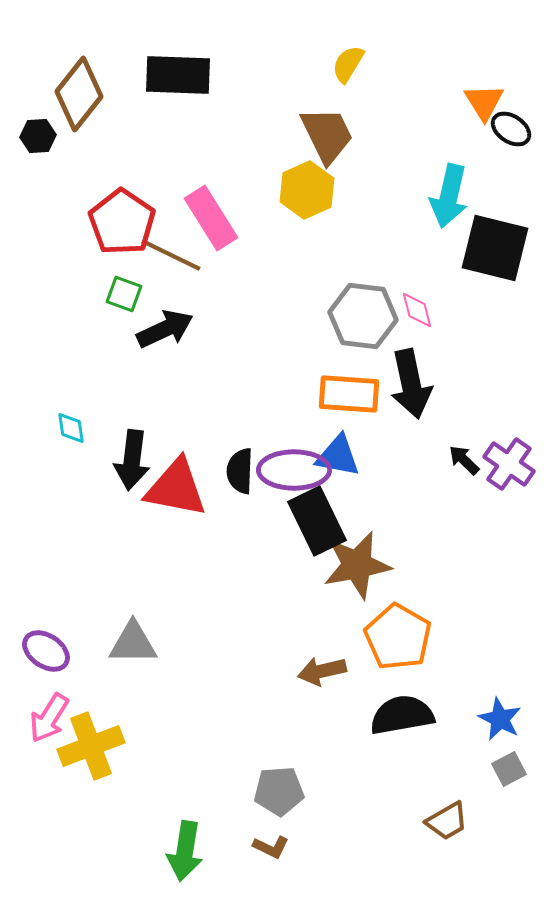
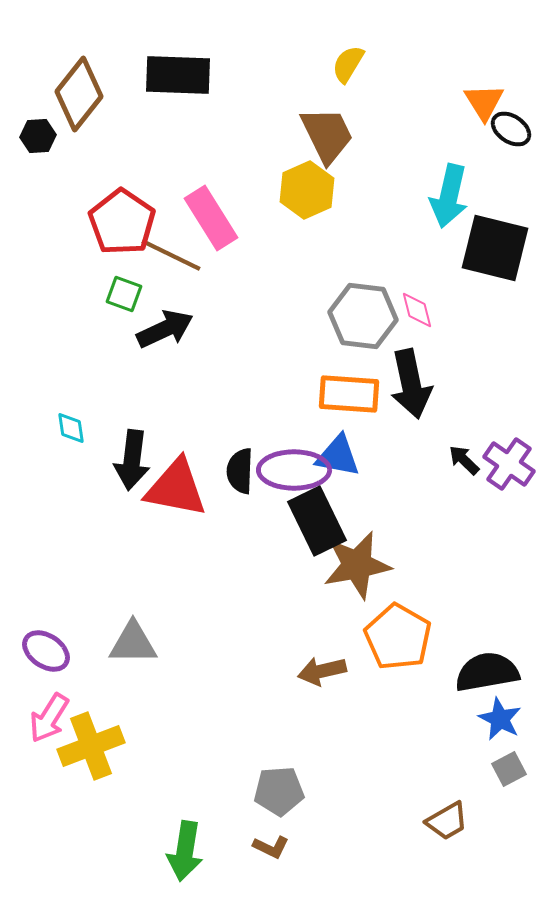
black semicircle at (402, 715): moved 85 px right, 43 px up
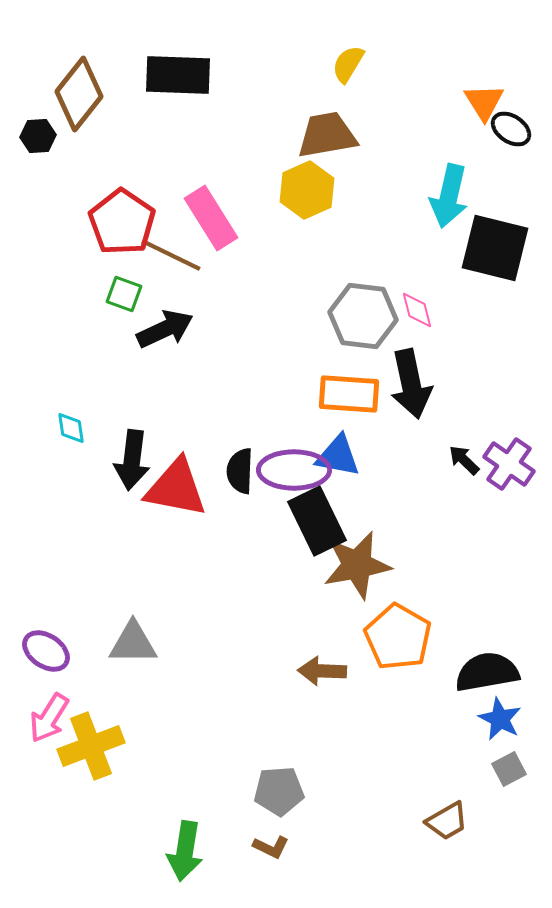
brown trapezoid at (327, 135): rotated 74 degrees counterclockwise
brown arrow at (322, 671): rotated 15 degrees clockwise
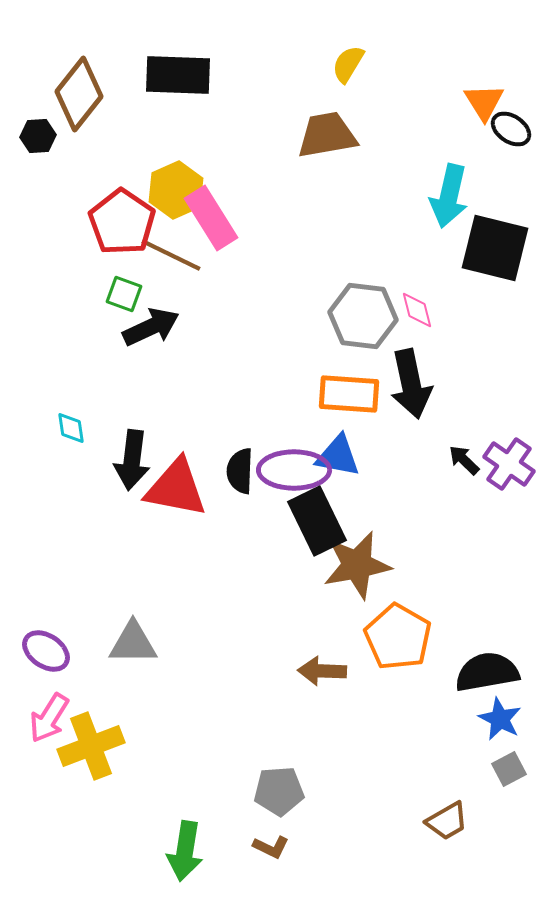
yellow hexagon at (307, 190): moved 131 px left
black arrow at (165, 329): moved 14 px left, 2 px up
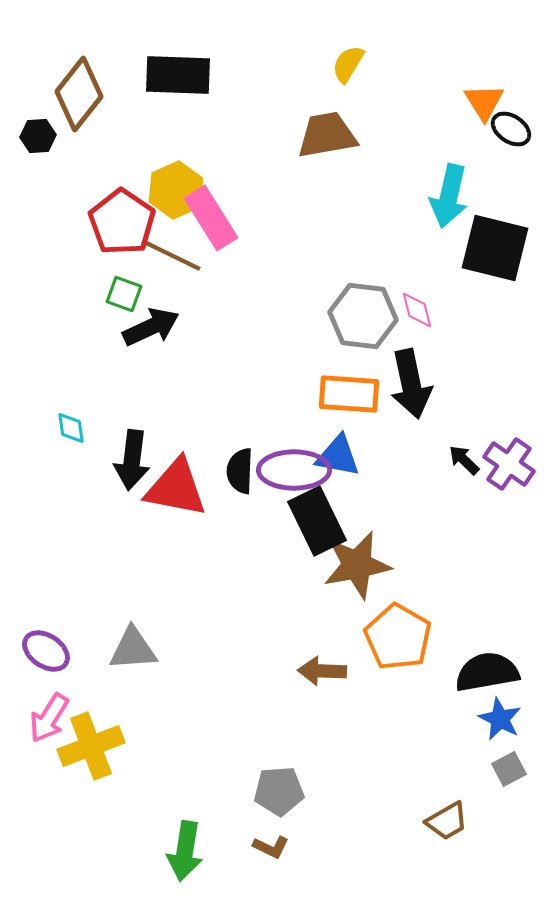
gray triangle at (133, 643): moved 6 px down; rotated 4 degrees counterclockwise
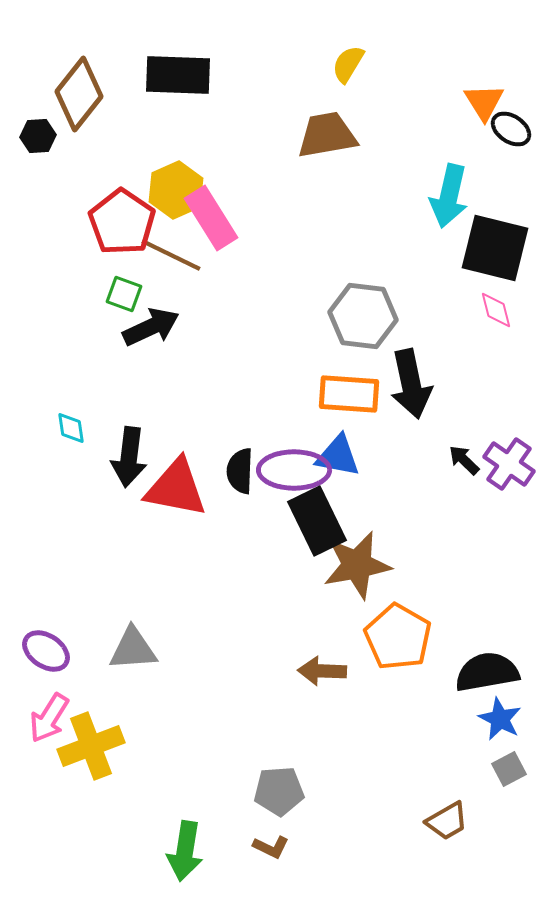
pink diamond at (417, 310): moved 79 px right
black arrow at (132, 460): moved 3 px left, 3 px up
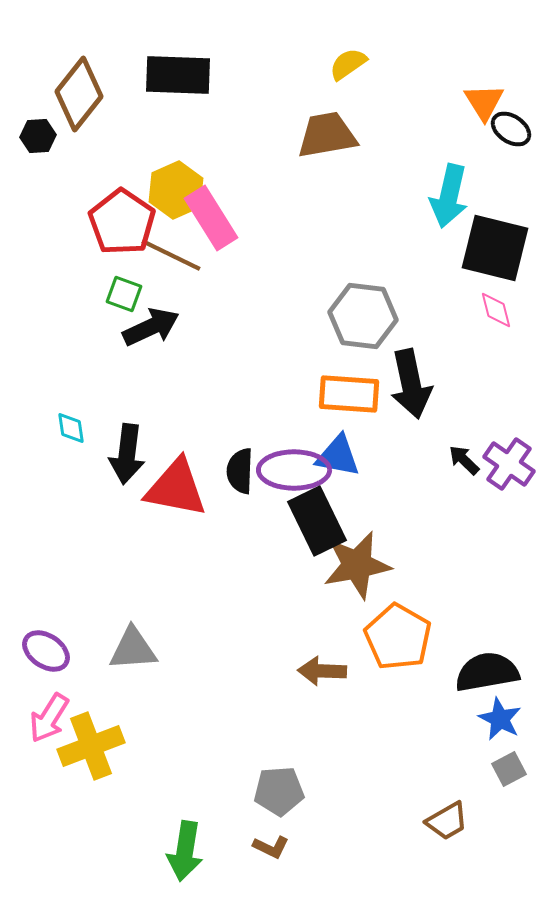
yellow semicircle at (348, 64): rotated 24 degrees clockwise
black arrow at (129, 457): moved 2 px left, 3 px up
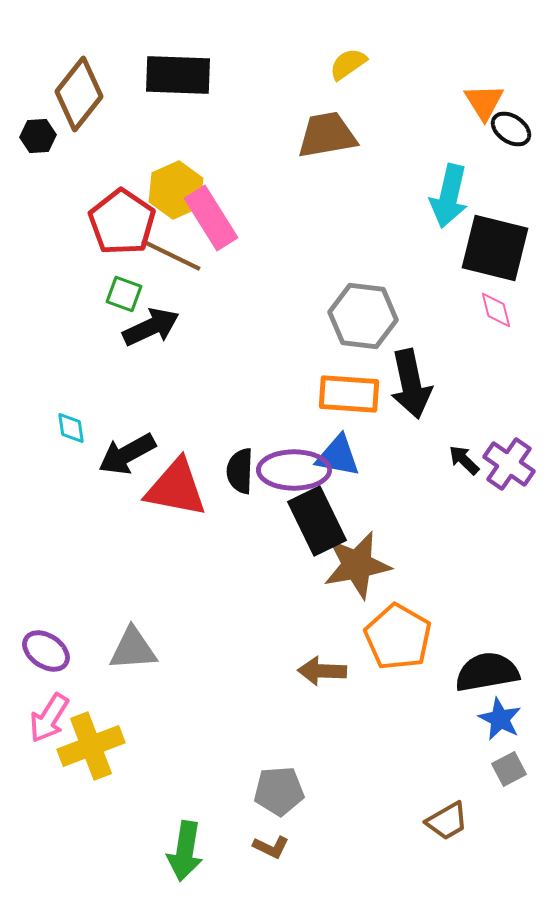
black arrow at (127, 454): rotated 54 degrees clockwise
